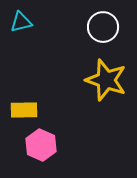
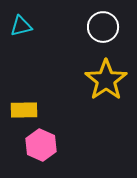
cyan triangle: moved 4 px down
yellow star: rotated 18 degrees clockwise
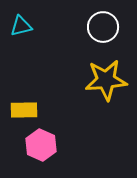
yellow star: rotated 30 degrees clockwise
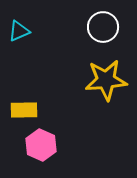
cyan triangle: moved 2 px left, 5 px down; rotated 10 degrees counterclockwise
